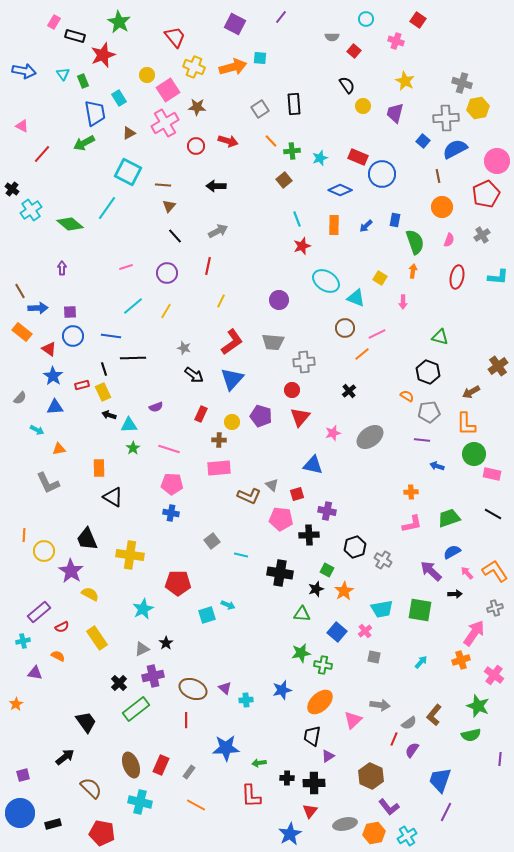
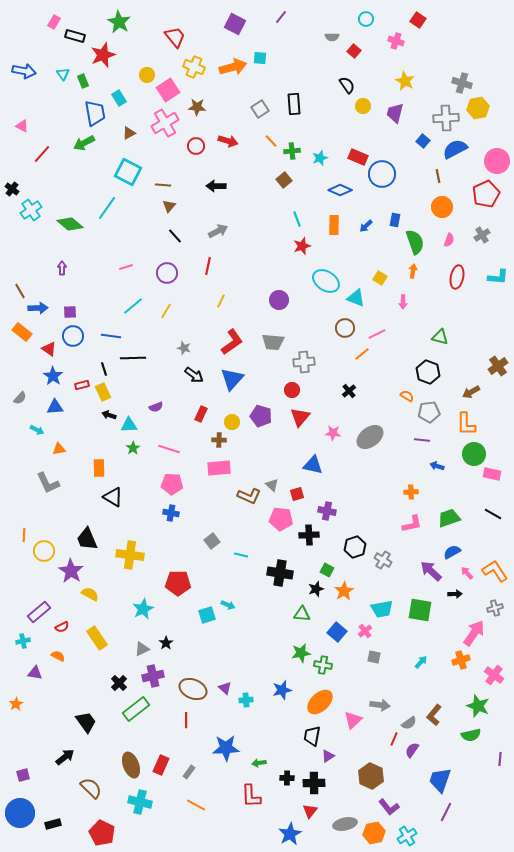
pink star at (333, 433): rotated 21 degrees clockwise
red pentagon at (102, 833): rotated 15 degrees clockwise
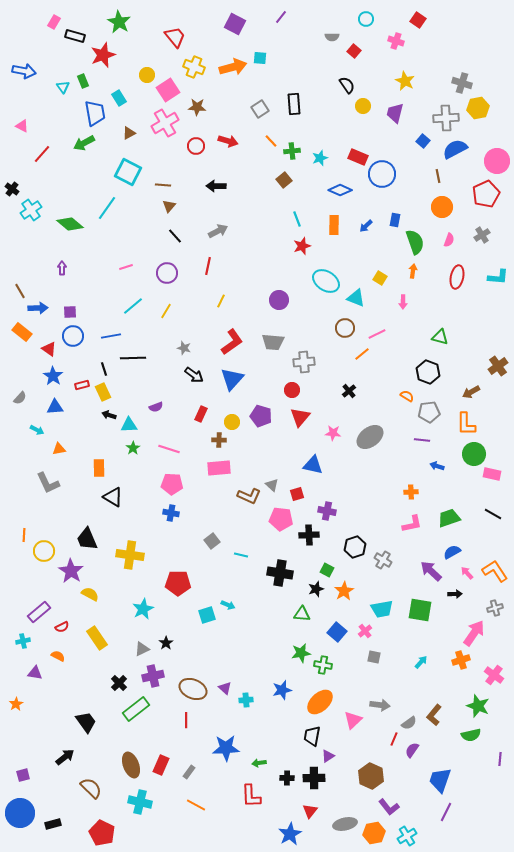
cyan triangle at (63, 74): moved 13 px down
blue line at (111, 336): rotated 18 degrees counterclockwise
black cross at (314, 783): moved 5 px up
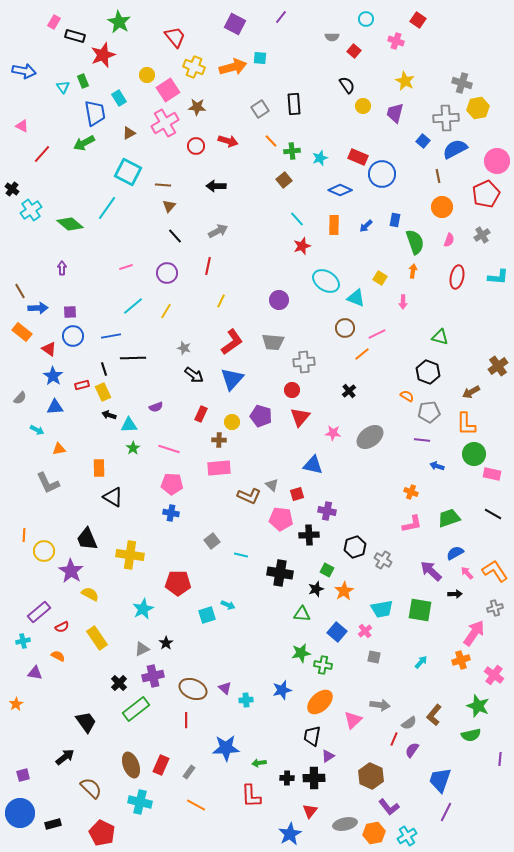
cyan line at (297, 219): rotated 21 degrees counterclockwise
orange cross at (411, 492): rotated 24 degrees clockwise
blue semicircle at (452, 552): moved 3 px right, 1 px down
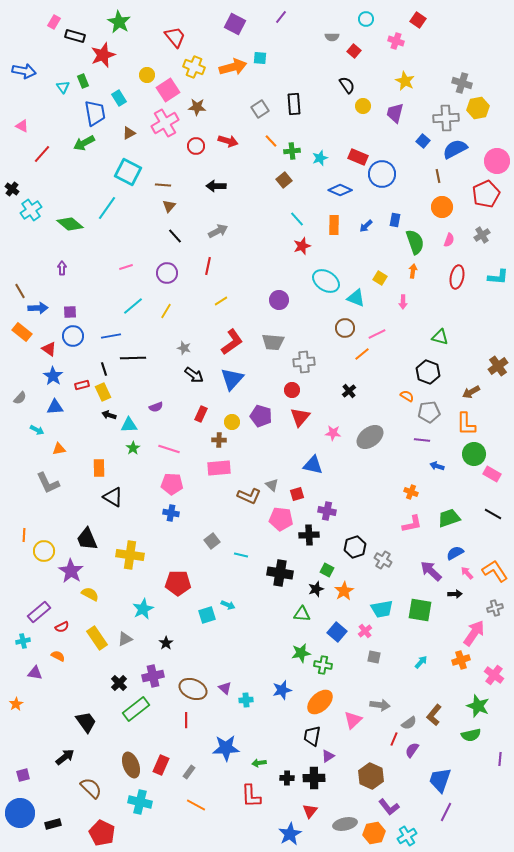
yellow line at (221, 301): rotated 32 degrees clockwise
pink rectangle at (492, 474): rotated 18 degrees clockwise
gray triangle at (142, 649): moved 17 px left, 10 px up
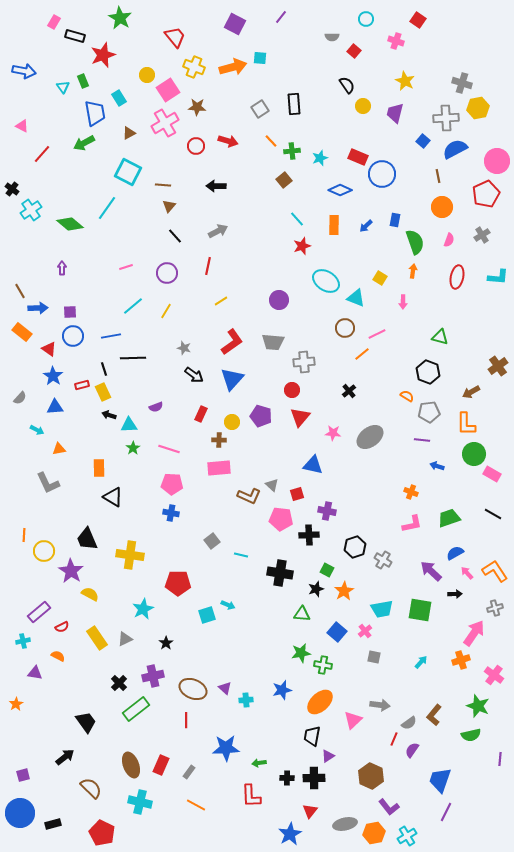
green star at (119, 22): moved 1 px right, 4 px up
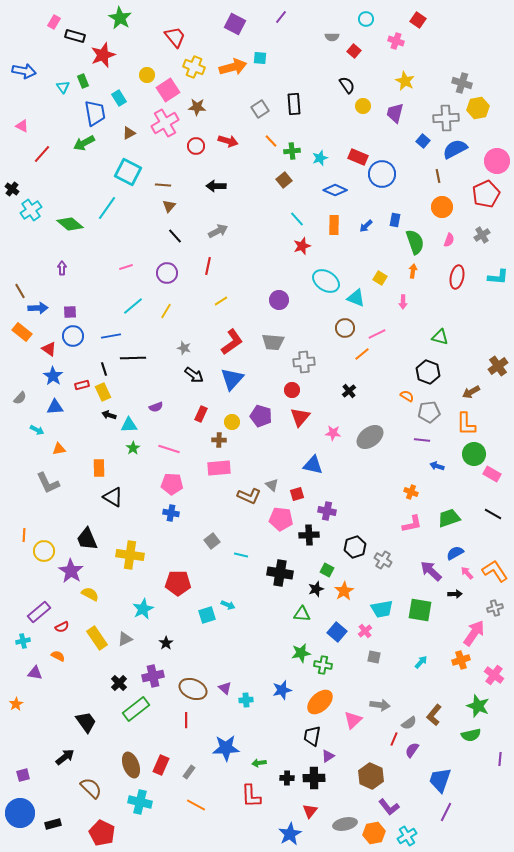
blue diamond at (340, 190): moved 5 px left
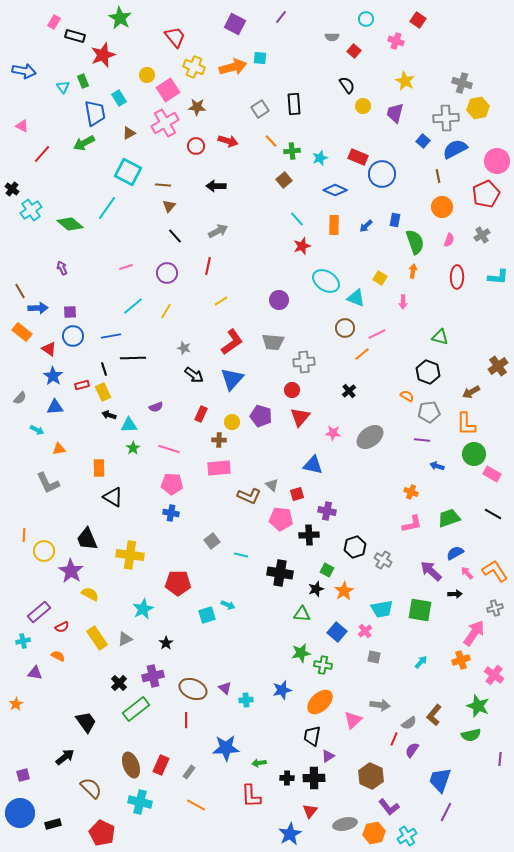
purple arrow at (62, 268): rotated 24 degrees counterclockwise
red ellipse at (457, 277): rotated 10 degrees counterclockwise
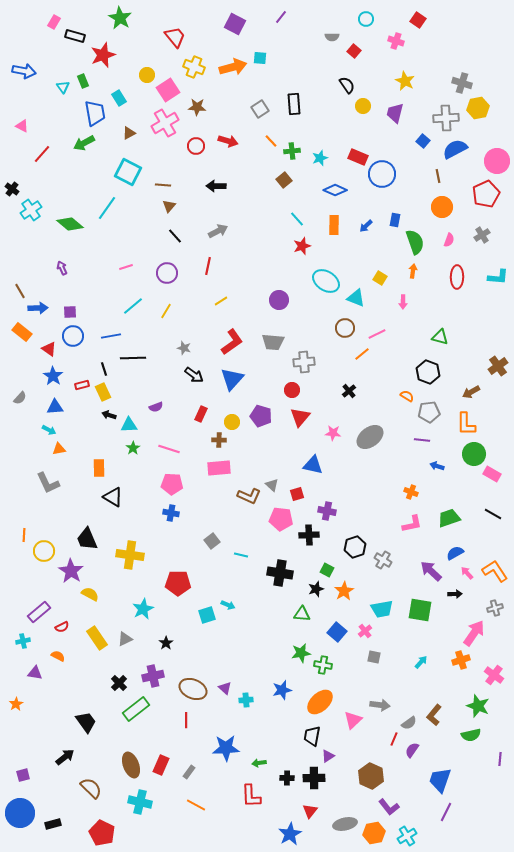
cyan arrow at (37, 430): moved 12 px right
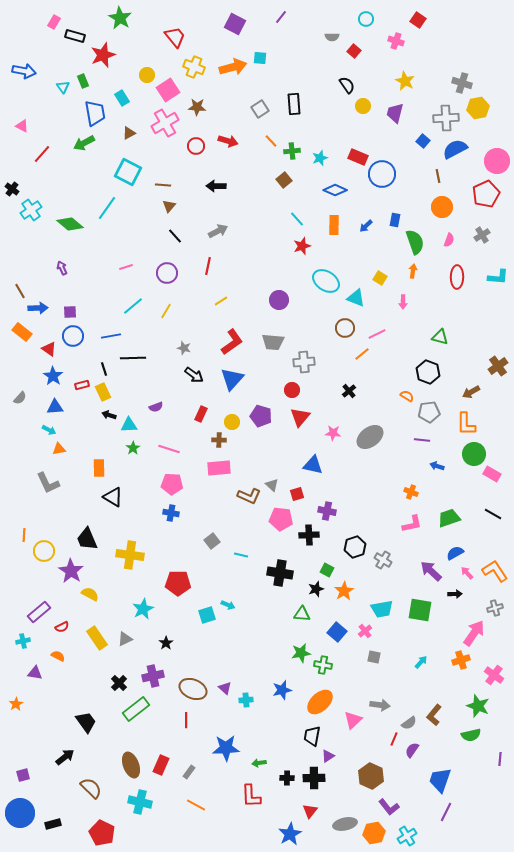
cyan rectangle at (119, 98): moved 3 px right
